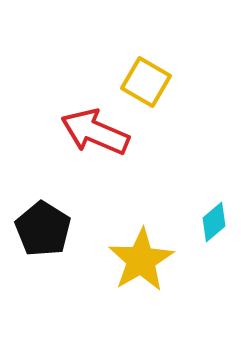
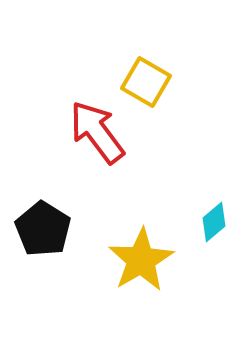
red arrow: moved 2 px right; rotated 30 degrees clockwise
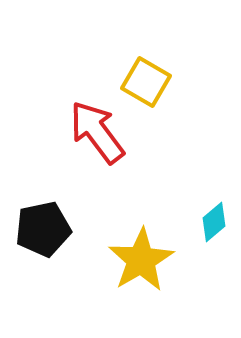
black pentagon: rotated 28 degrees clockwise
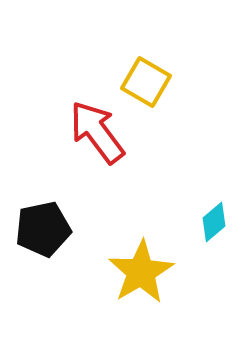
yellow star: moved 12 px down
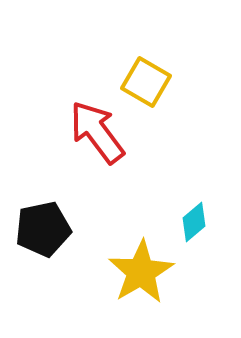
cyan diamond: moved 20 px left
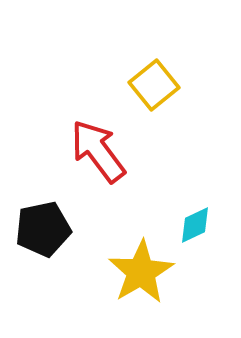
yellow square: moved 8 px right, 3 px down; rotated 21 degrees clockwise
red arrow: moved 1 px right, 19 px down
cyan diamond: moved 1 px right, 3 px down; rotated 15 degrees clockwise
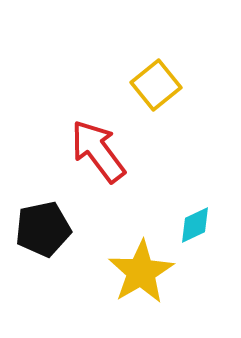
yellow square: moved 2 px right
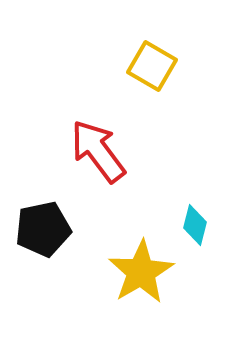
yellow square: moved 4 px left, 19 px up; rotated 21 degrees counterclockwise
cyan diamond: rotated 51 degrees counterclockwise
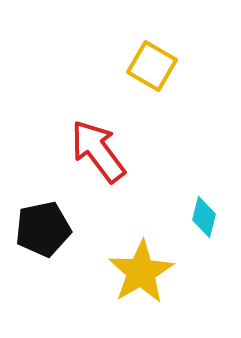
cyan diamond: moved 9 px right, 8 px up
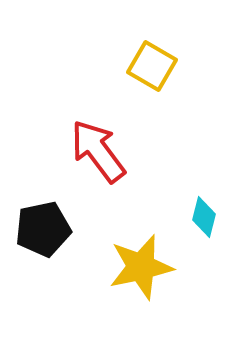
yellow star: moved 5 px up; rotated 18 degrees clockwise
